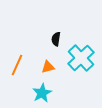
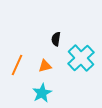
orange triangle: moved 3 px left, 1 px up
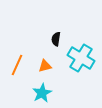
cyan cross: rotated 16 degrees counterclockwise
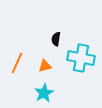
cyan cross: rotated 20 degrees counterclockwise
orange line: moved 2 px up
cyan star: moved 2 px right
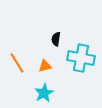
orange line: rotated 55 degrees counterclockwise
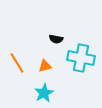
black semicircle: rotated 88 degrees counterclockwise
